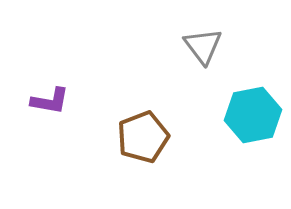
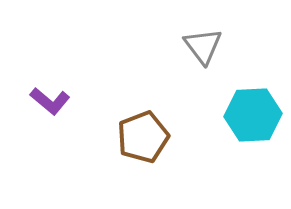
purple L-shape: rotated 30 degrees clockwise
cyan hexagon: rotated 8 degrees clockwise
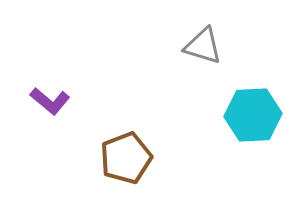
gray triangle: rotated 36 degrees counterclockwise
brown pentagon: moved 17 px left, 21 px down
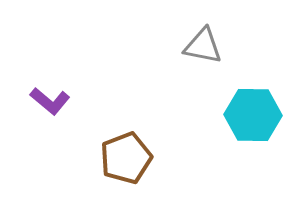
gray triangle: rotated 6 degrees counterclockwise
cyan hexagon: rotated 4 degrees clockwise
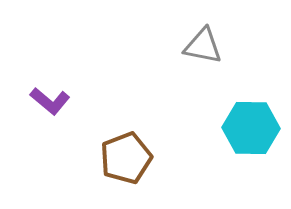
cyan hexagon: moved 2 px left, 13 px down
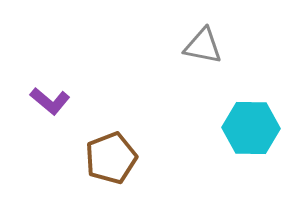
brown pentagon: moved 15 px left
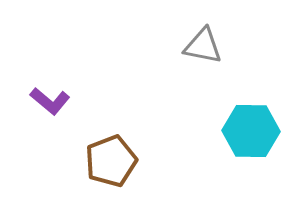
cyan hexagon: moved 3 px down
brown pentagon: moved 3 px down
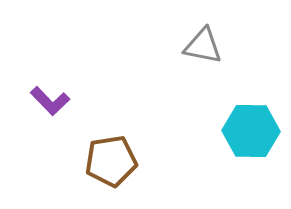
purple L-shape: rotated 6 degrees clockwise
brown pentagon: rotated 12 degrees clockwise
